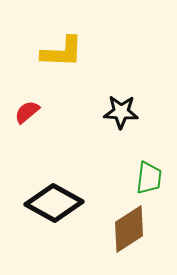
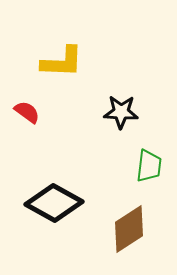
yellow L-shape: moved 10 px down
red semicircle: rotated 76 degrees clockwise
green trapezoid: moved 12 px up
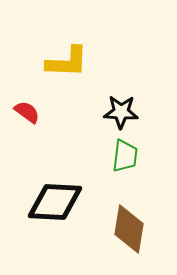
yellow L-shape: moved 5 px right
green trapezoid: moved 24 px left, 10 px up
black diamond: moved 1 px right, 1 px up; rotated 26 degrees counterclockwise
brown diamond: rotated 48 degrees counterclockwise
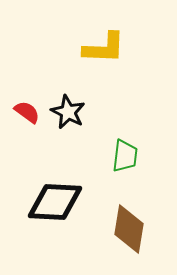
yellow L-shape: moved 37 px right, 14 px up
black star: moved 53 px left; rotated 24 degrees clockwise
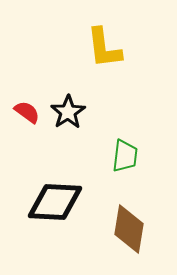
yellow L-shape: rotated 81 degrees clockwise
black star: rotated 12 degrees clockwise
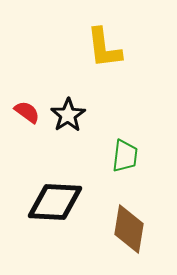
black star: moved 3 px down
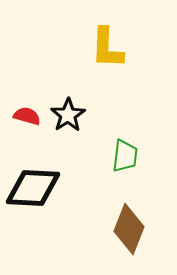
yellow L-shape: moved 3 px right; rotated 9 degrees clockwise
red semicircle: moved 4 px down; rotated 20 degrees counterclockwise
black diamond: moved 22 px left, 14 px up
brown diamond: rotated 12 degrees clockwise
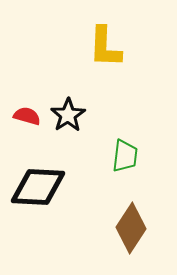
yellow L-shape: moved 2 px left, 1 px up
black diamond: moved 5 px right, 1 px up
brown diamond: moved 2 px right, 1 px up; rotated 12 degrees clockwise
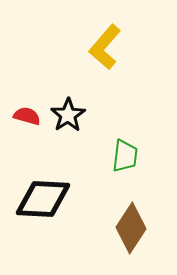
yellow L-shape: rotated 39 degrees clockwise
black diamond: moved 5 px right, 12 px down
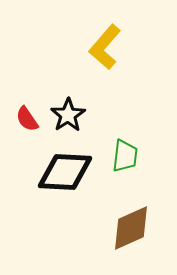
red semicircle: moved 3 px down; rotated 140 degrees counterclockwise
black diamond: moved 22 px right, 27 px up
brown diamond: rotated 33 degrees clockwise
